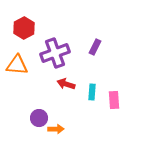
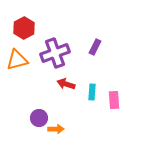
orange triangle: moved 5 px up; rotated 20 degrees counterclockwise
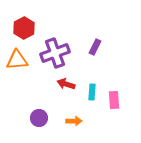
orange triangle: rotated 10 degrees clockwise
orange arrow: moved 18 px right, 8 px up
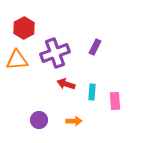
pink rectangle: moved 1 px right, 1 px down
purple circle: moved 2 px down
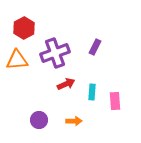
red arrow: rotated 138 degrees clockwise
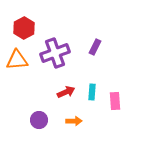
red arrow: moved 8 px down
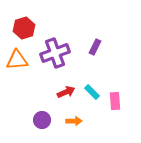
red hexagon: rotated 10 degrees clockwise
cyan rectangle: rotated 49 degrees counterclockwise
purple circle: moved 3 px right
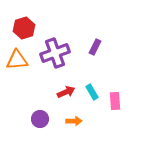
cyan rectangle: rotated 14 degrees clockwise
purple circle: moved 2 px left, 1 px up
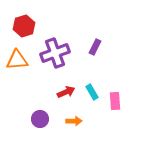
red hexagon: moved 2 px up
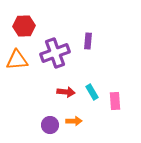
red hexagon: rotated 15 degrees clockwise
purple rectangle: moved 7 px left, 6 px up; rotated 21 degrees counterclockwise
red arrow: rotated 30 degrees clockwise
purple circle: moved 10 px right, 6 px down
